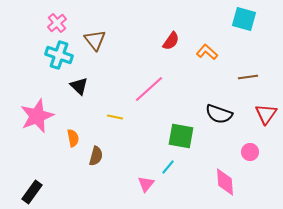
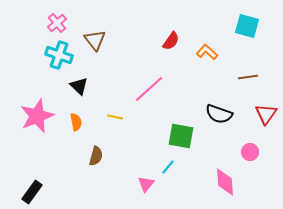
cyan square: moved 3 px right, 7 px down
orange semicircle: moved 3 px right, 16 px up
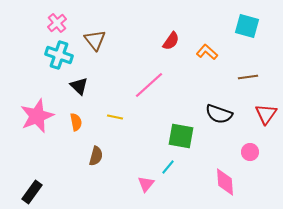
pink line: moved 4 px up
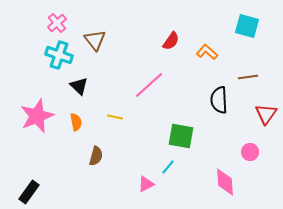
black semicircle: moved 14 px up; rotated 68 degrees clockwise
pink triangle: rotated 24 degrees clockwise
black rectangle: moved 3 px left
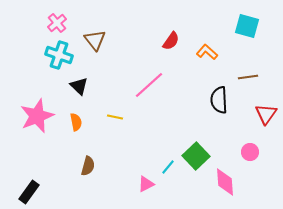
green square: moved 15 px right, 20 px down; rotated 36 degrees clockwise
brown semicircle: moved 8 px left, 10 px down
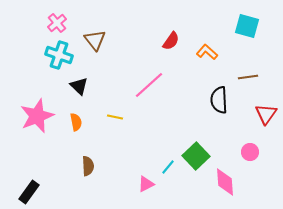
brown semicircle: rotated 18 degrees counterclockwise
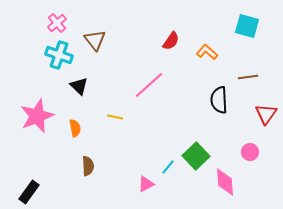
orange semicircle: moved 1 px left, 6 px down
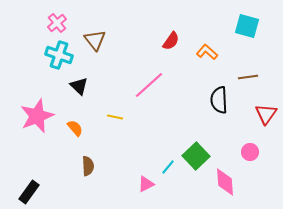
orange semicircle: rotated 30 degrees counterclockwise
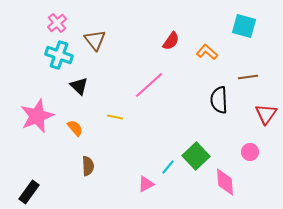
cyan square: moved 3 px left
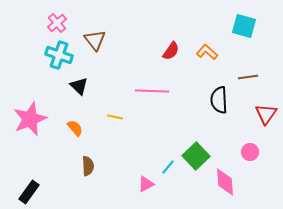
red semicircle: moved 10 px down
pink line: moved 3 px right, 6 px down; rotated 44 degrees clockwise
pink star: moved 7 px left, 3 px down
